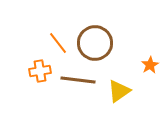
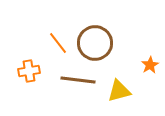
orange cross: moved 11 px left
yellow triangle: rotated 20 degrees clockwise
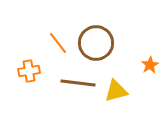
brown circle: moved 1 px right
brown line: moved 3 px down
yellow triangle: moved 3 px left
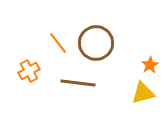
orange cross: rotated 20 degrees counterclockwise
yellow triangle: moved 27 px right, 2 px down
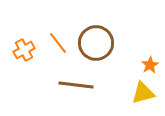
orange cross: moved 5 px left, 21 px up
brown line: moved 2 px left, 2 px down
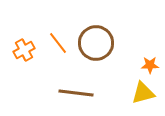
orange star: rotated 30 degrees clockwise
brown line: moved 8 px down
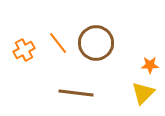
yellow triangle: rotated 30 degrees counterclockwise
